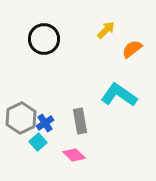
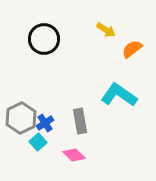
yellow arrow: rotated 78 degrees clockwise
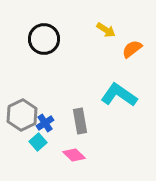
gray hexagon: moved 1 px right, 3 px up
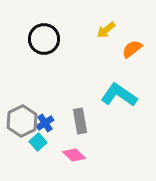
yellow arrow: rotated 108 degrees clockwise
gray hexagon: moved 6 px down
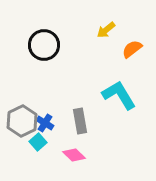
black circle: moved 6 px down
cyan L-shape: rotated 24 degrees clockwise
blue cross: rotated 24 degrees counterclockwise
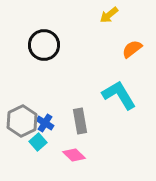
yellow arrow: moved 3 px right, 15 px up
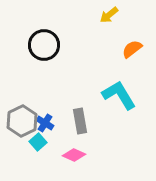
pink diamond: rotated 20 degrees counterclockwise
